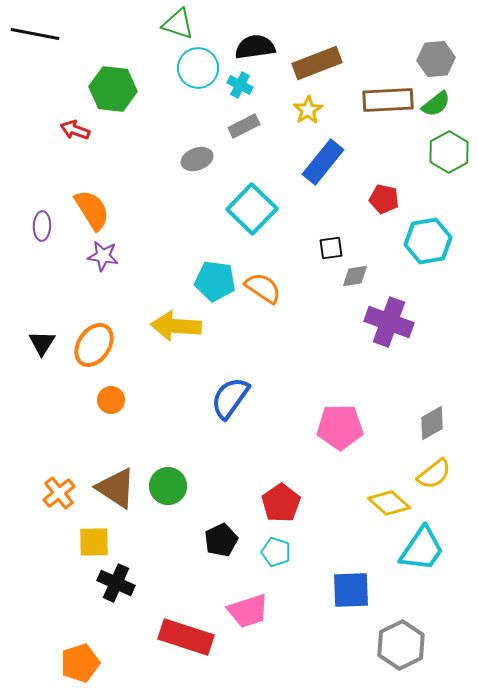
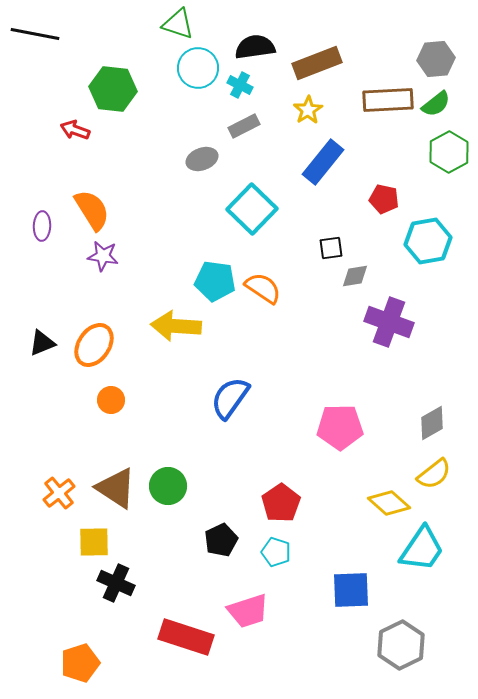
gray ellipse at (197, 159): moved 5 px right
black triangle at (42, 343): rotated 36 degrees clockwise
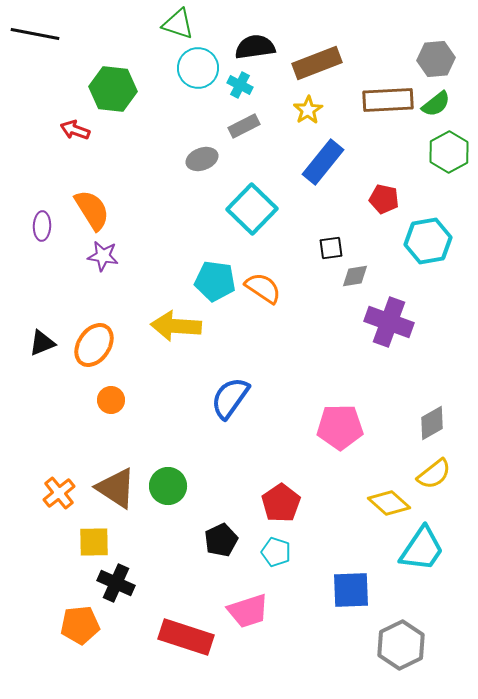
orange pentagon at (80, 663): moved 38 px up; rotated 12 degrees clockwise
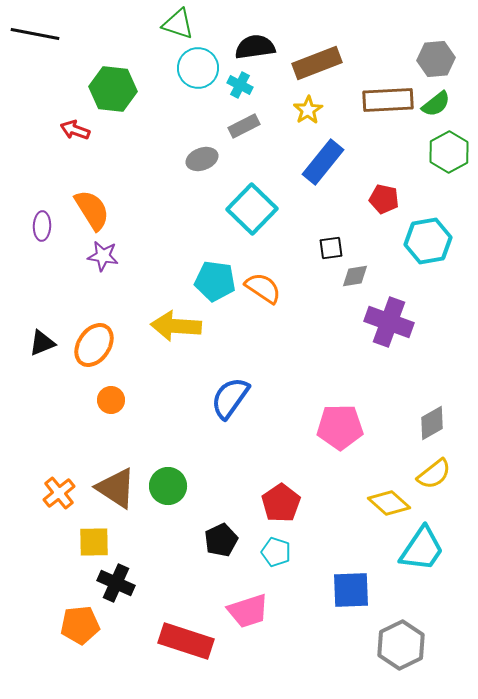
red rectangle at (186, 637): moved 4 px down
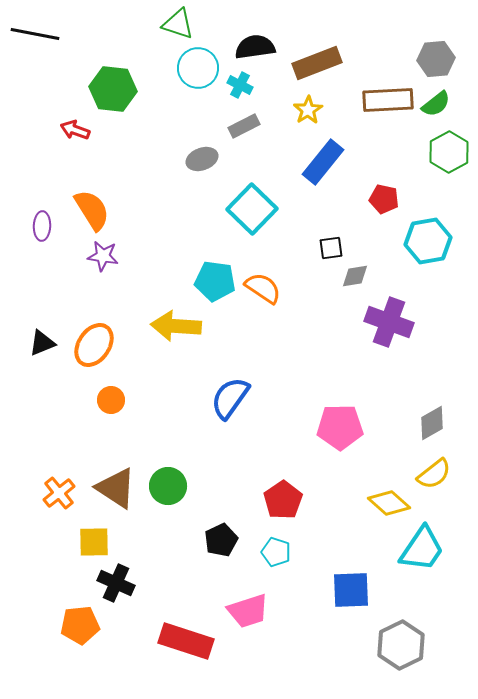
red pentagon at (281, 503): moved 2 px right, 3 px up
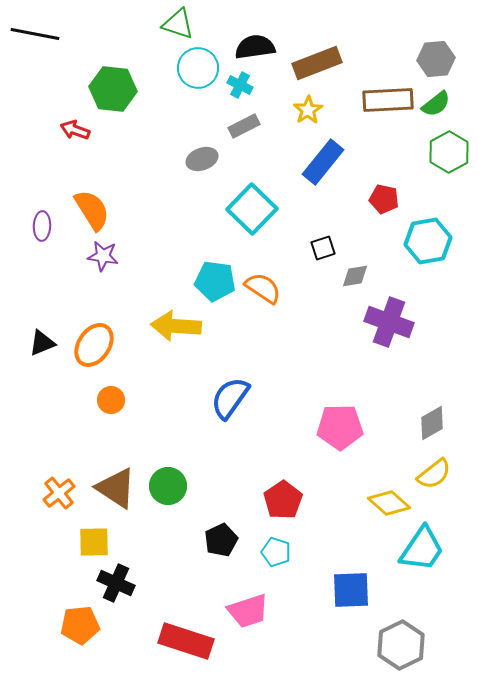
black square at (331, 248): moved 8 px left; rotated 10 degrees counterclockwise
